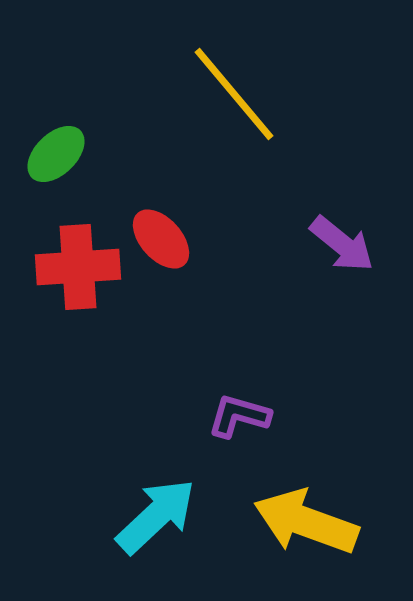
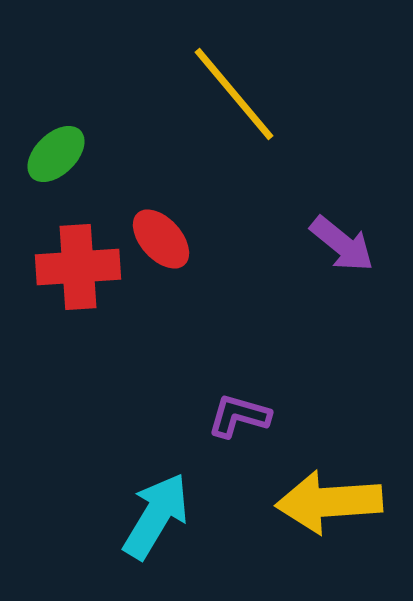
cyan arrow: rotated 16 degrees counterclockwise
yellow arrow: moved 23 px right, 20 px up; rotated 24 degrees counterclockwise
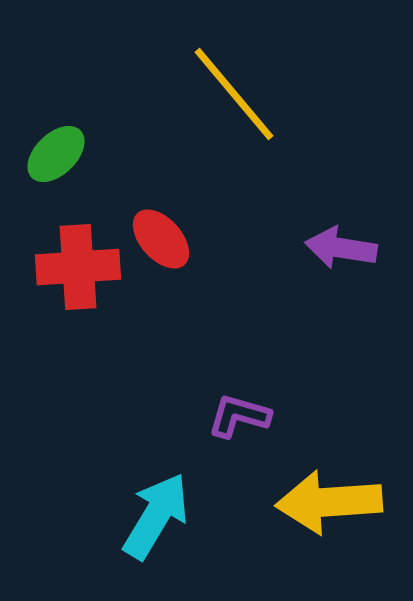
purple arrow: moved 1 px left, 4 px down; rotated 150 degrees clockwise
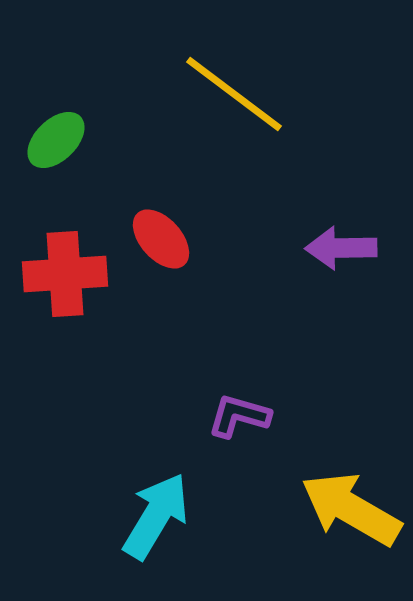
yellow line: rotated 13 degrees counterclockwise
green ellipse: moved 14 px up
purple arrow: rotated 10 degrees counterclockwise
red cross: moved 13 px left, 7 px down
yellow arrow: moved 22 px right, 7 px down; rotated 34 degrees clockwise
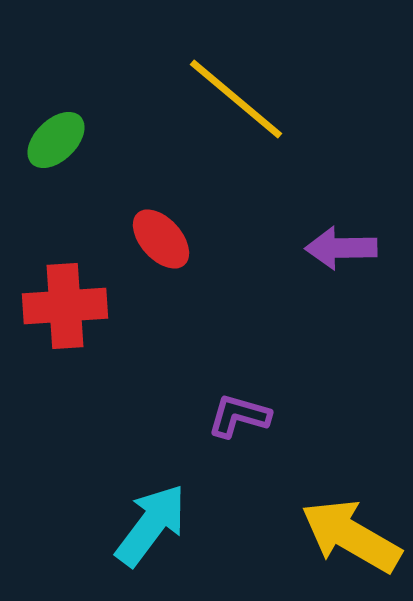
yellow line: moved 2 px right, 5 px down; rotated 3 degrees clockwise
red cross: moved 32 px down
yellow arrow: moved 27 px down
cyan arrow: moved 5 px left, 9 px down; rotated 6 degrees clockwise
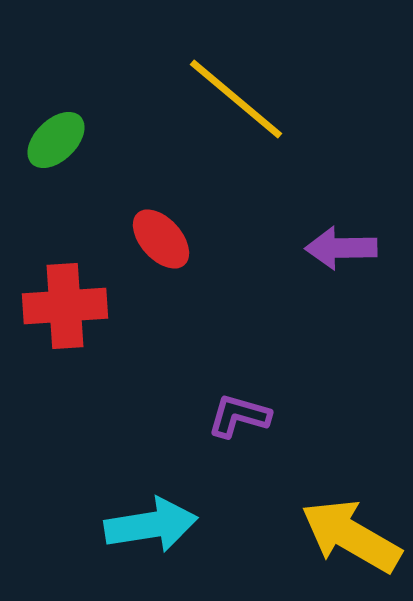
cyan arrow: rotated 44 degrees clockwise
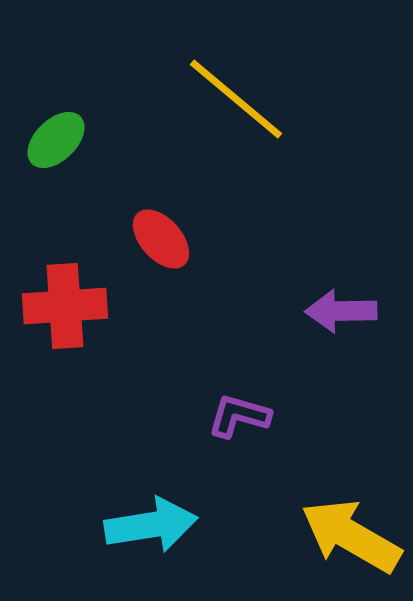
purple arrow: moved 63 px down
